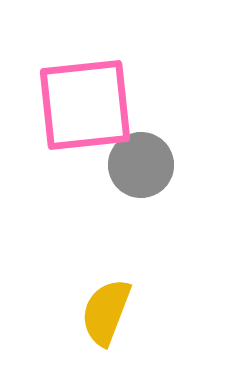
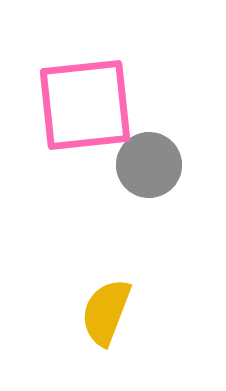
gray circle: moved 8 px right
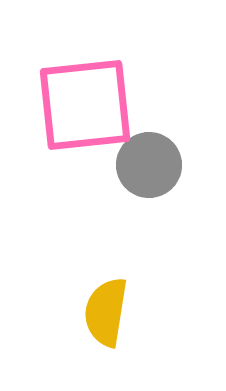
yellow semicircle: rotated 12 degrees counterclockwise
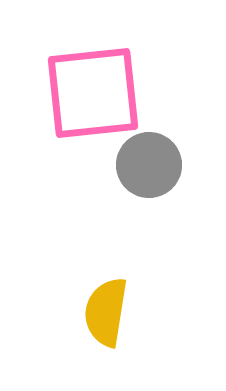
pink square: moved 8 px right, 12 px up
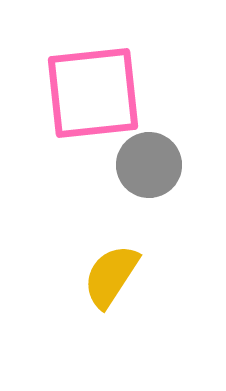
yellow semicircle: moved 5 px right, 36 px up; rotated 24 degrees clockwise
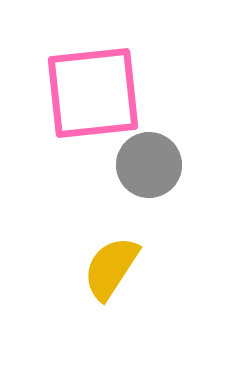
yellow semicircle: moved 8 px up
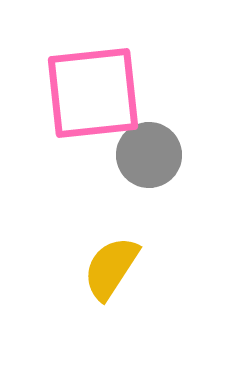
gray circle: moved 10 px up
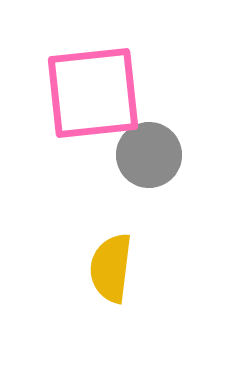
yellow semicircle: rotated 26 degrees counterclockwise
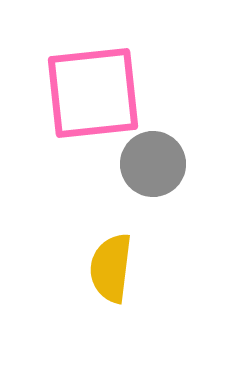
gray circle: moved 4 px right, 9 px down
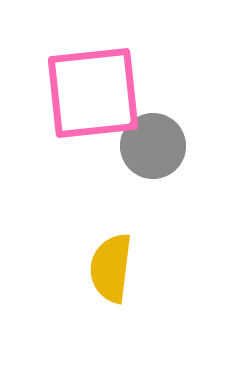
gray circle: moved 18 px up
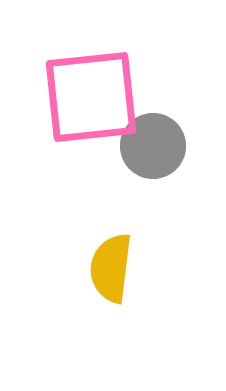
pink square: moved 2 px left, 4 px down
